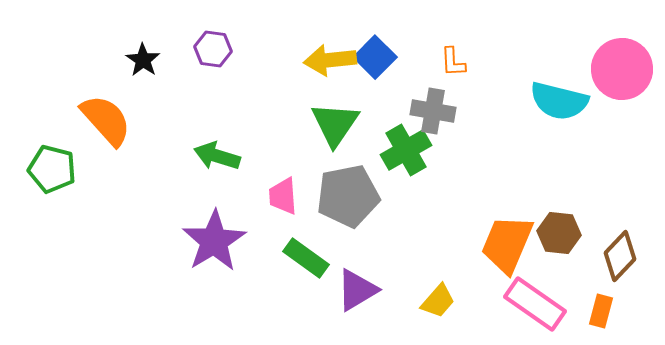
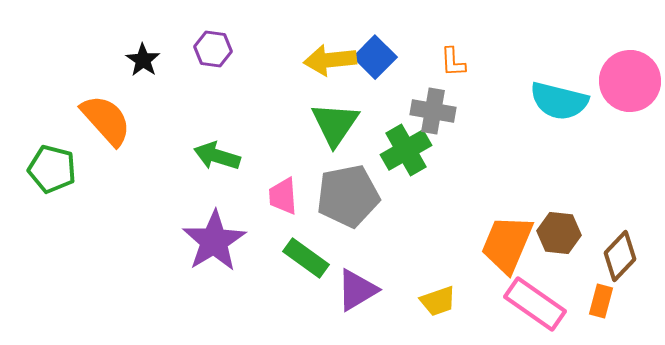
pink circle: moved 8 px right, 12 px down
yellow trapezoid: rotated 30 degrees clockwise
orange rectangle: moved 10 px up
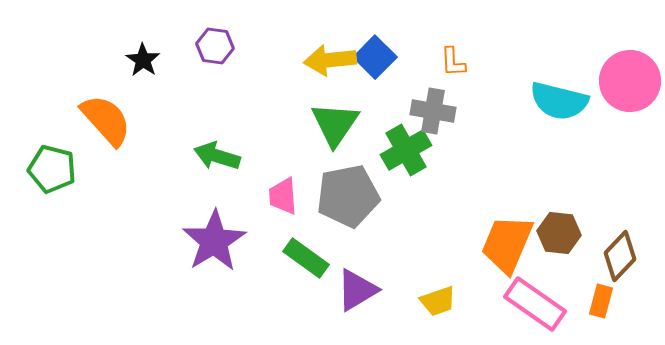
purple hexagon: moved 2 px right, 3 px up
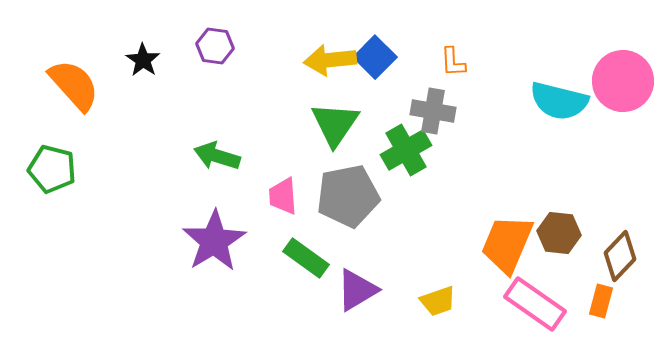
pink circle: moved 7 px left
orange semicircle: moved 32 px left, 35 px up
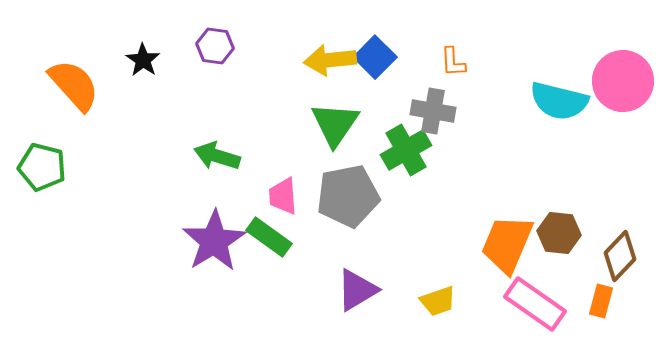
green pentagon: moved 10 px left, 2 px up
green rectangle: moved 37 px left, 21 px up
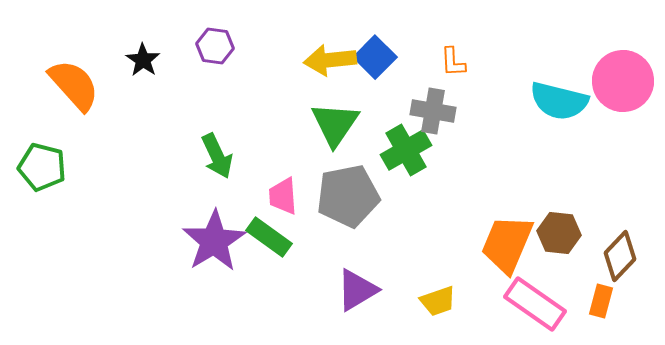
green arrow: rotated 132 degrees counterclockwise
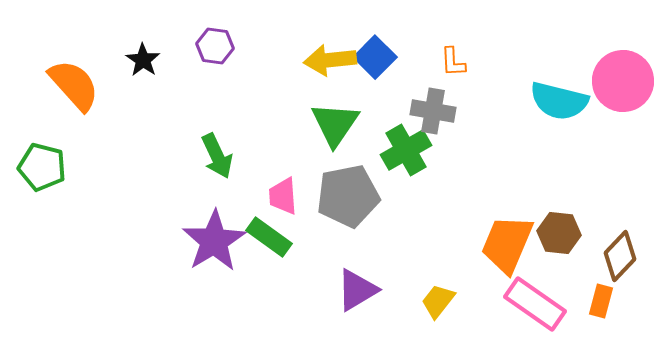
yellow trapezoid: rotated 147 degrees clockwise
